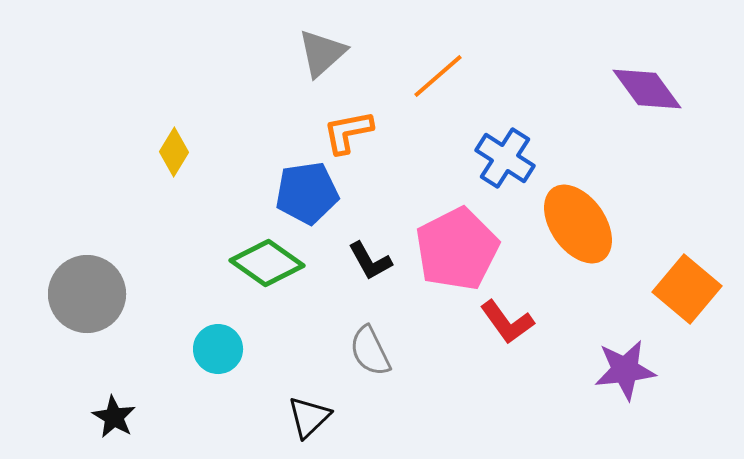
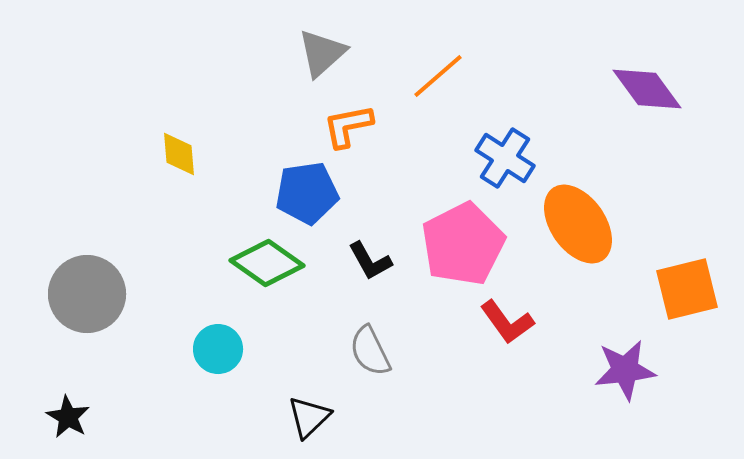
orange L-shape: moved 6 px up
yellow diamond: moved 5 px right, 2 px down; rotated 36 degrees counterclockwise
pink pentagon: moved 6 px right, 5 px up
orange square: rotated 36 degrees clockwise
black star: moved 46 px left
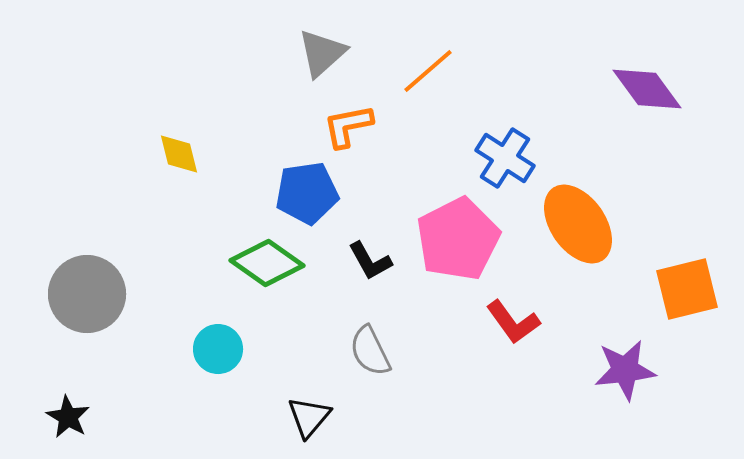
orange line: moved 10 px left, 5 px up
yellow diamond: rotated 9 degrees counterclockwise
pink pentagon: moved 5 px left, 5 px up
red L-shape: moved 6 px right
black triangle: rotated 6 degrees counterclockwise
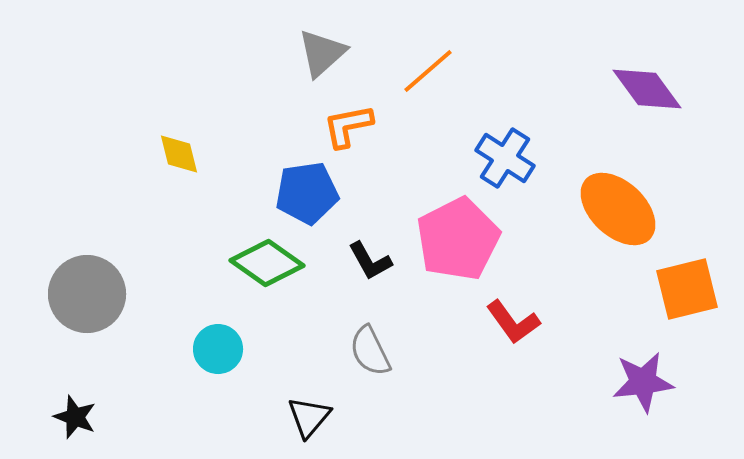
orange ellipse: moved 40 px right, 15 px up; rotated 12 degrees counterclockwise
purple star: moved 18 px right, 12 px down
black star: moved 7 px right; rotated 9 degrees counterclockwise
